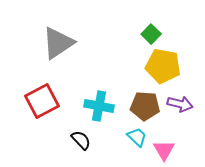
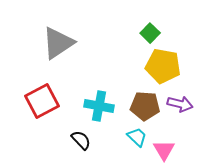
green square: moved 1 px left, 1 px up
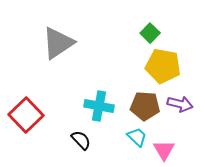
red square: moved 16 px left, 14 px down; rotated 16 degrees counterclockwise
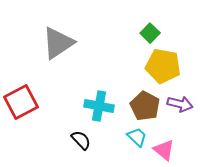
brown pentagon: rotated 24 degrees clockwise
red square: moved 5 px left, 13 px up; rotated 16 degrees clockwise
pink triangle: rotated 20 degrees counterclockwise
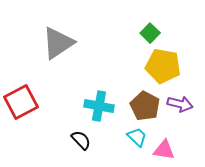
pink triangle: rotated 30 degrees counterclockwise
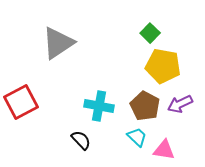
purple arrow: rotated 140 degrees clockwise
